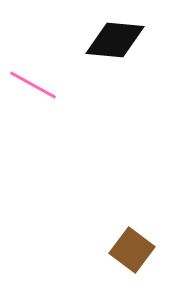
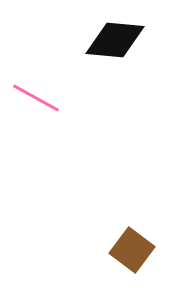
pink line: moved 3 px right, 13 px down
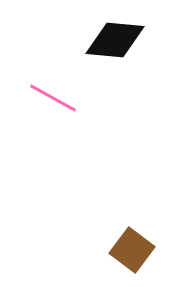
pink line: moved 17 px right
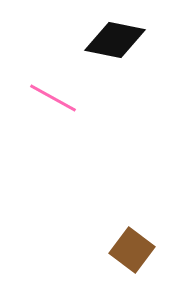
black diamond: rotated 6 degrees clockwise
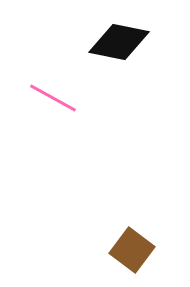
black diamond: moved 4 px right, 2 px down
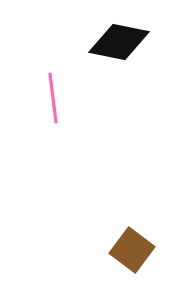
pink line: rotated 54 degrees clockwise
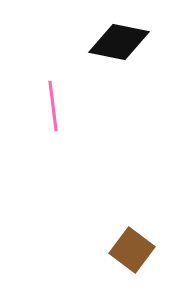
pink line: moved 8 px down
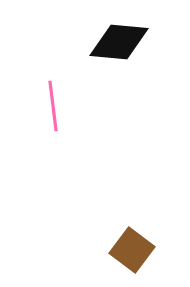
black diamond: rotated 6 degrees counterclockwise
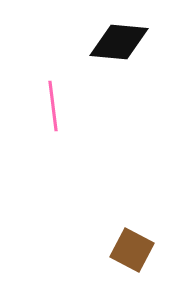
brown square: rotated 9 degrees counterclockwise
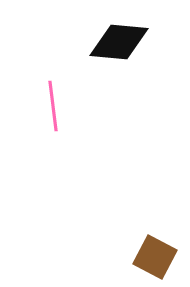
brown square: moved 23 px right, 7 px down
